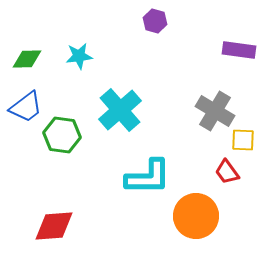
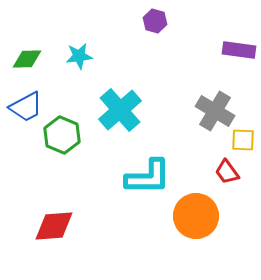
blue trapezoid: rotated 9 degrees clockwise
green hexagon: rotated 15 degrees clockwise
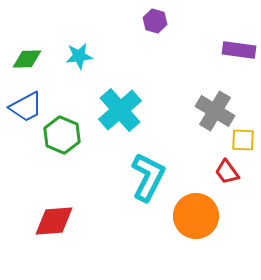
cyan L-shape: rotated 63 degrees counterclockwise
red diamond: moved 5 px up
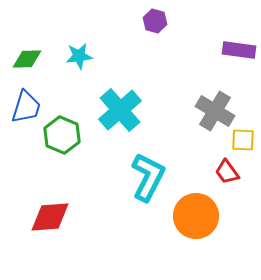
blue trapezoid: rotated 45 degrees counterclockwise
red diamond: moved 4 px left, 4 px up
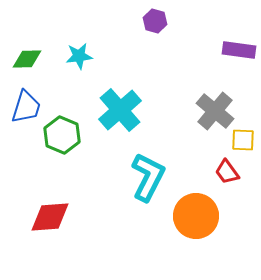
gray cross: rotated 9 degrees clockwise
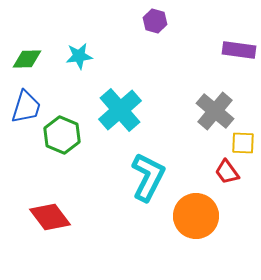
yellow square: moved 3 px down
red diamond: rotated 57 degrees clockwise
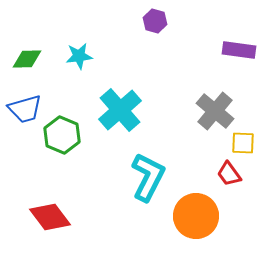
blue trapezoid: moved 1 px left, 2 px down; rotated 57 degrees clockwise
red trapezoid: moved 2 px right, 2 px down
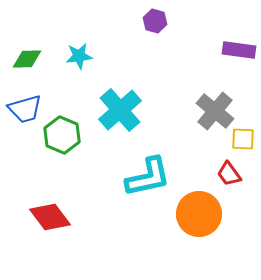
yellow square: moved 4 px up
cyan L-shape: rotated 51 degrees clockwise
orange circle: moved 3 px right, 2 px up
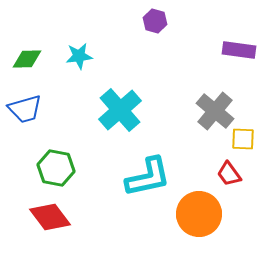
green hexagon: moved 6 px left, 33 px down; rotated 12 degrees counterclockwise
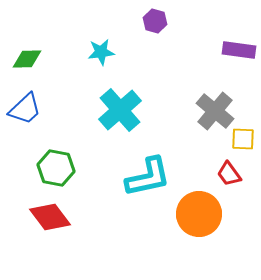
cyan star: moved 22 px right, 4 px up
blue trapezoid: rotated 27 degrees counterclockwise
